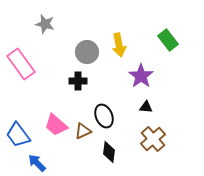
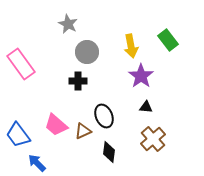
gray star: moved 23 px right; rotated 12 degrees clockwise
yellow arrow: moved 12 px right, 1 px down
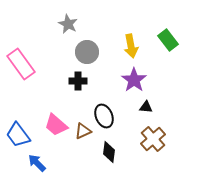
purple star: moved 7 px left, 4 px down
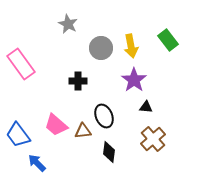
gray circle: moved 14 px right, 4 px up
brown triangle: rotated 18 degrees clockwise
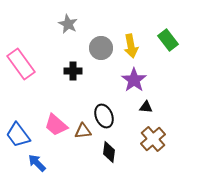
black cross: moved 5 px left, 10 px up
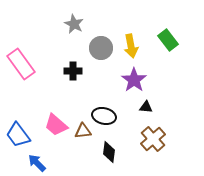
gray star: moved 6 px right
black ellipse: rotated 55 degrees counterclockwise
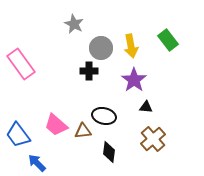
black cross: moved 16 px right
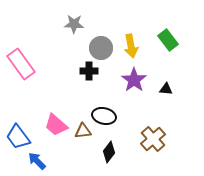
gray star: rotated 24 degrees counterclockwise
black triangle: moved 20 px right, 18 px up
blue trapezoid: moved 2 px down
black diamond: rotated 30 degrees clockwise
blue arrow: moved 2 px up
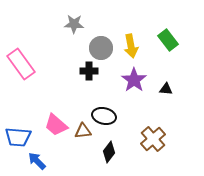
blue trapezoid: rotated 48 degrees counterclockwise
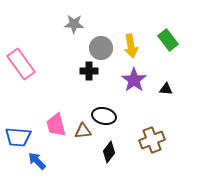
pink trapezoid: rotated 35 degrees clockwise
brown cross: moved 1 px left, 1 px down; rotated 20 degrees clockwise
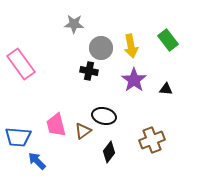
black cross: rotated 12 degrees clockwise
brown triangle: rotated 30 degrees counterclockwise
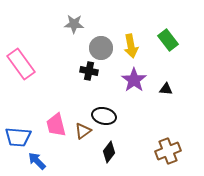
brown cross: moved 16 px right, 11 px down
